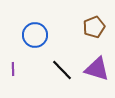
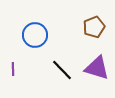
purple triangle: moved 1 px up
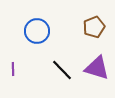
blue circle: moved 2 px right, 4 px up
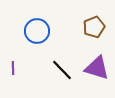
purple line: moved 1 px up
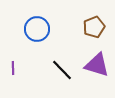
blue circle: moved 2 px up
purple triangle: moved 3 px up
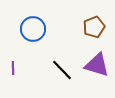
blue circle: moved 4 px left
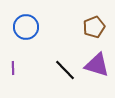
blue circle: moved 7 px left, 2 px up
black line: moved 3 px right
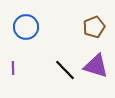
purple triangle: moved 1 px left, 1 px down
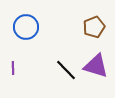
black line: moved 1 px right
